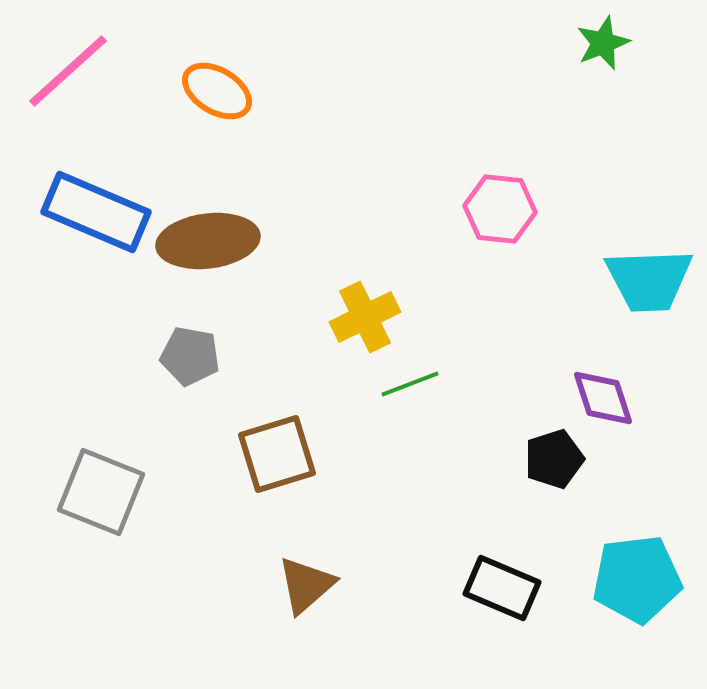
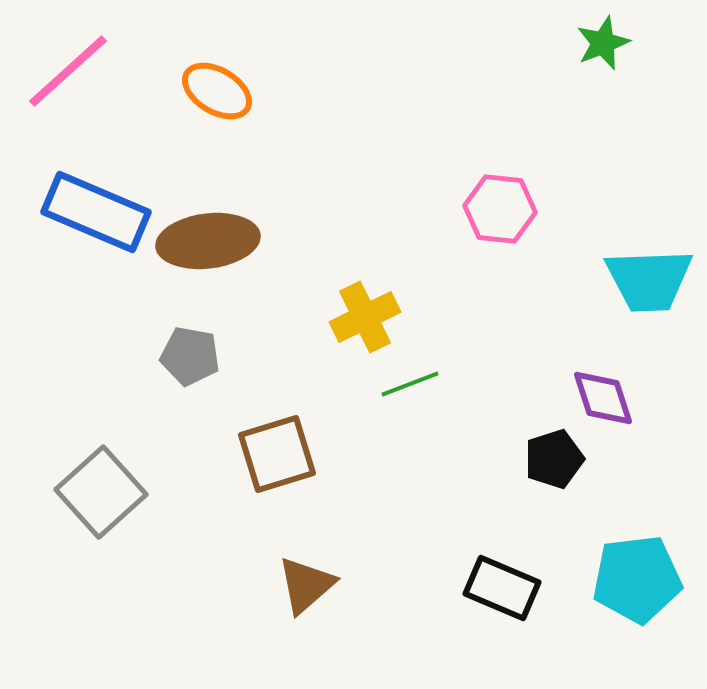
gray square: rotated 26 degrees clockwise
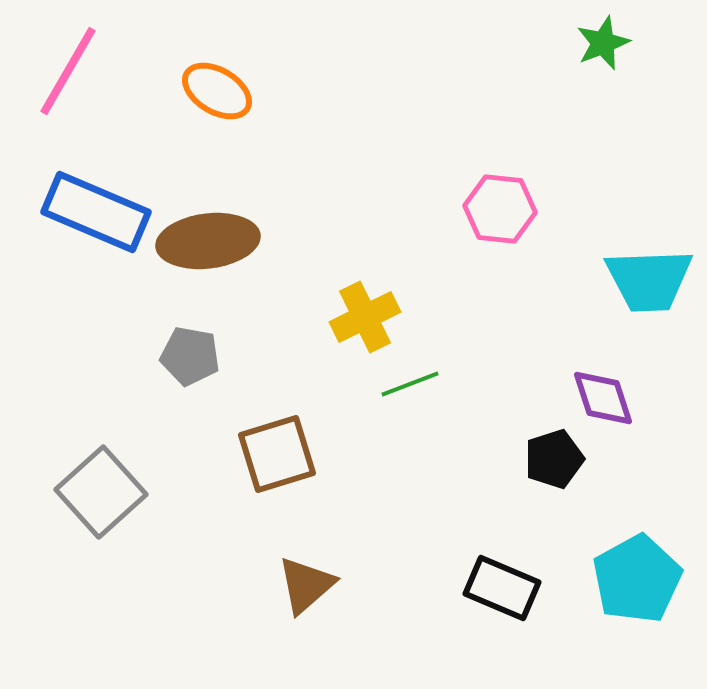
pink line: rotated 18 degrees counterclockwise
cyan pentagon: rotated 22 degrees counterclockwise
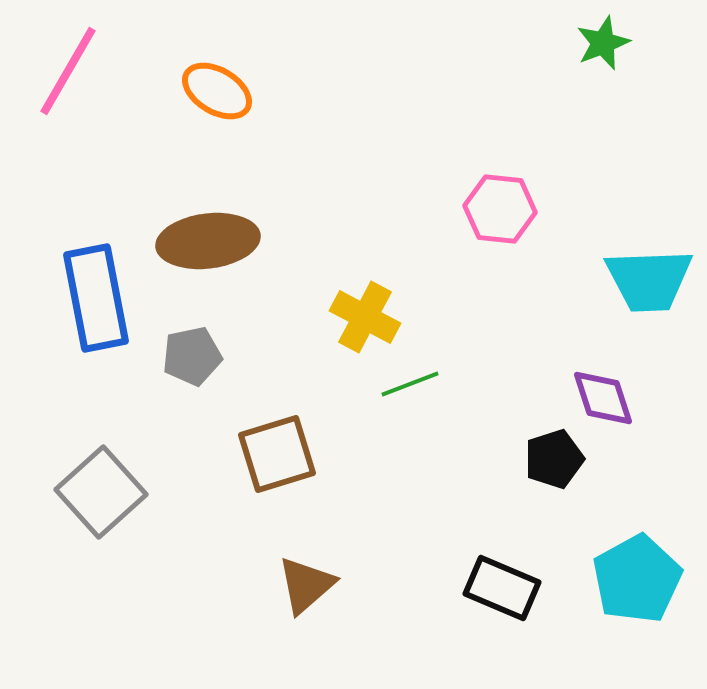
blue rectangle: moved 86 px down; rotated 56 degrees clockwise
yellow cross: rotated 36 degrees counterclockwise
gray pentagon: moved 2 px right; rotated 22 degrees counterclockwise
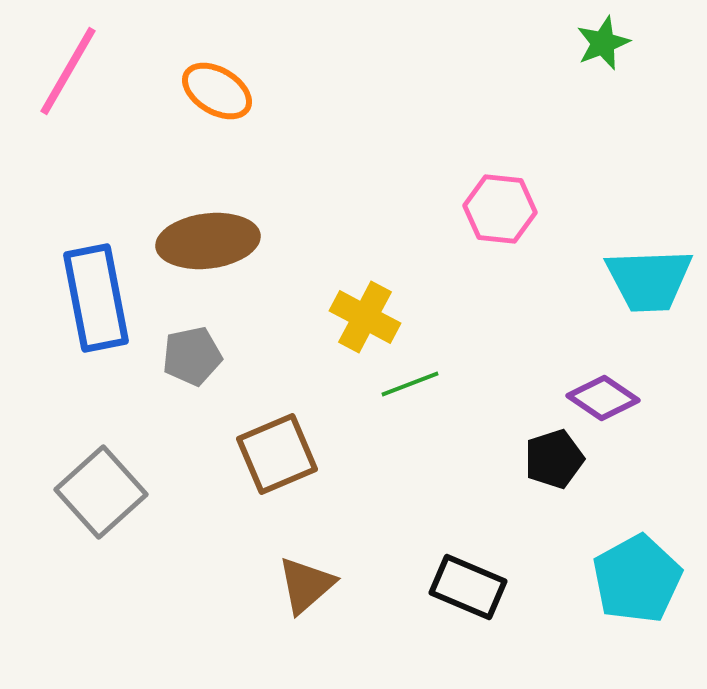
purple diamond: rotated 38 degrees counterclockwise
brown square: rotated 6 degrees counterclockwise
black rectangle: moved 34 px left, 1 px up
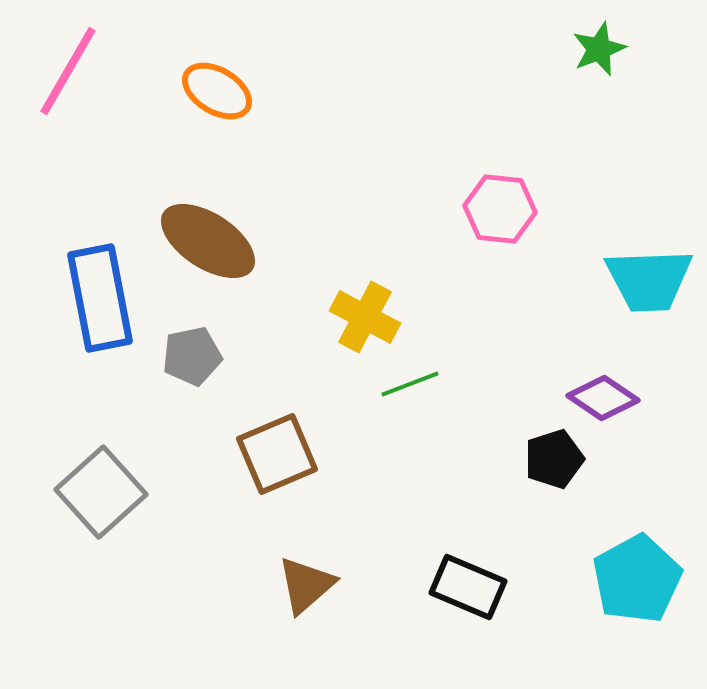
green star: moved 4 px left, 6 px down
brown ellipse: rotated 40 degrees clockwise
blue rectangle: moved 4 px right
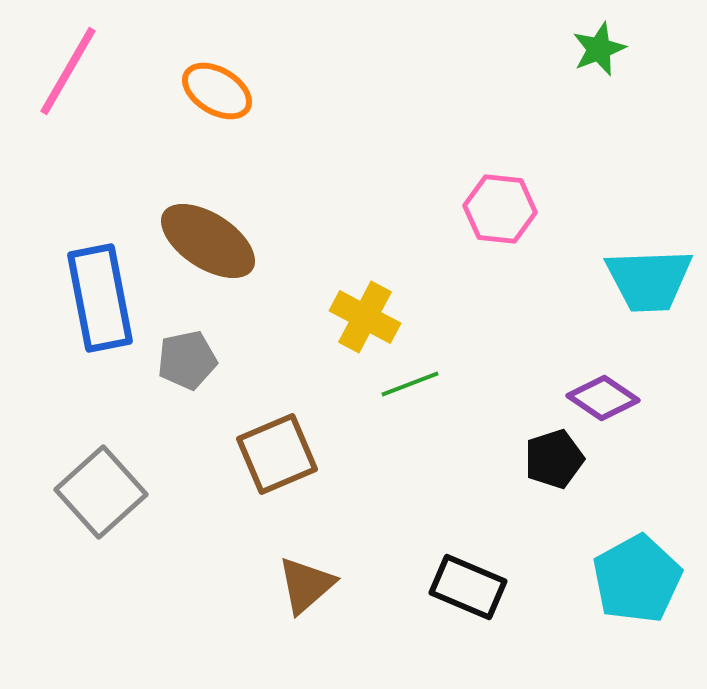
gray pentagon: moved 5 px left, 4 px down
